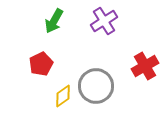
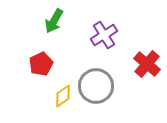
purple cross: moved 14 px down
red cross: moved 2 px right, 2 px up; rotated 20 degrees counterclockwise
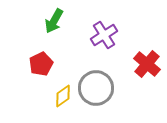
gray circle: moved 2 px down
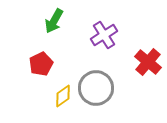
red cross: moved 1 px right, 2 px up
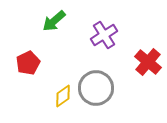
green arrow: rotated 20 degrees clockwise
red pentagon: moved 13 px left, 1 px up
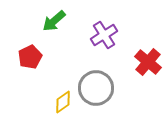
red pentagon: moved 2 px right, 6 px up
yellow diamond: moved 6 px down
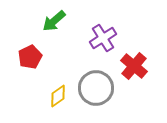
purple cross: moved 1 px left, 3 px down
red cross: moved 14 px left, 4 px down
yellow diamond: moved 5 px left, 6 px up
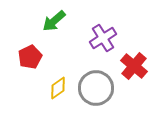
yellow diamond: moved 8 px up
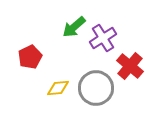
green arrow: moved 20 px right, 6 px down
red cross: moved 4 px left
yellow diamond: rotated 30 degrees clockwise
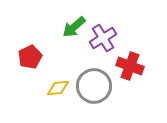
red cross: rotated 20 degrees counterclockwise
gray circle: moved 2 px left, 2 px up
